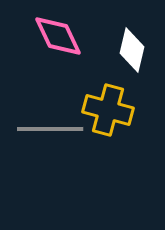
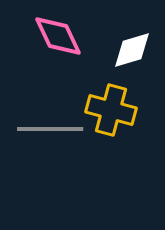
white diamond: rotated 60 degrees clockwise
yellow cross: moved 3 px right
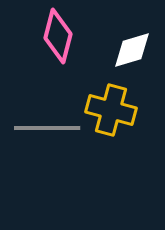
pink diamond: rotated 40 degrees clockwise
gray line: moved 3 px left, 1 px up
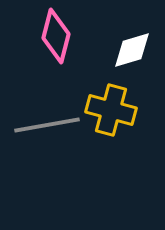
pink diamond: moved 2 px left
gray line: moved 3 px up; rotated 10 degrees counterclockwise
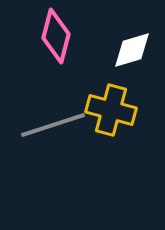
gray line: moved 6 px right; rotated 8 degrees counterclockwise
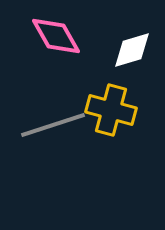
pink diamond: rotated 44 degrees counterclockwise
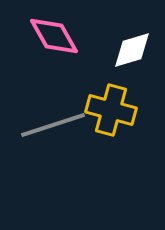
pink diamond: moved 2 px left
